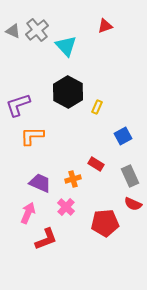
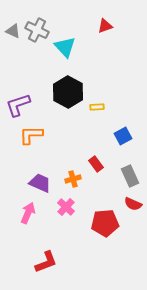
gray cross: rotated 25 degrees counterclockwise
cyan triangle: moved 1 px left, 1 px down
yellow rectangle: rotated 64 degrees clockwise
orange L-shape: moved 1 px left, 1 px up
red rectangle: rotated 21 degrees clockwise
red L-shape: moved 23 px down
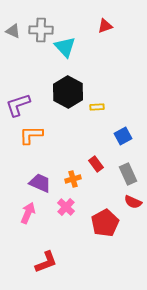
gray cross: moved 4 px right; rotated 25 degrees counterclockwise
gray rectangle: moved 2 px left, 2 px up
red semicircle: moved 2 px up
red pentagon: rotated 24 degrees counterclockwise
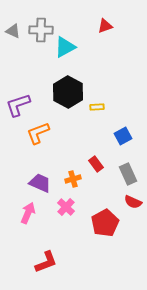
cyan triangle: rotated 45 degrees clockwise
orange L-shape: moved 7 px right, 2 px up; rotated 20 degrees counterclockwise
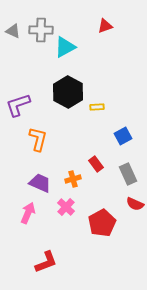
orange L-shape: moved 6 px down; rotated 125 degrees clockwise
red semicircle: moved 2 px right, 2 px down
red pentagon: moved 3 px left
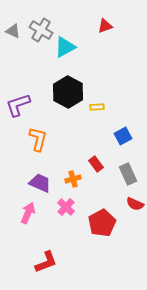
gray cross: rotated 30 degrees clockwise
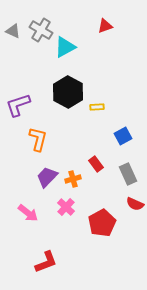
purple trapezoid: moved 7 px right, 6 px up; rotated 70 degrees counterclockwise
pink arrow: rotated 105 degrees clockwise
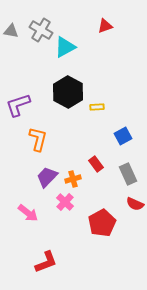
gray triangle: moved 2 px left; rotated 14 degrees counterclockwise
pink cross: moved 1 px left, 5 px up
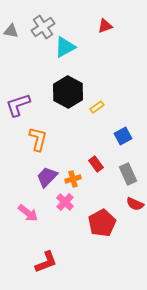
gray cross: moved 2 px right, 3 px up; rotated 25 degrees clockwise
yellow rectangle: rotated 32 degrees counterclockwise
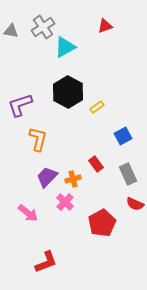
purple L-shape: moved 2 px right
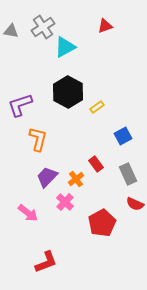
orange cross: moved 3 px right; rotated 21 degrees counterclockwise
